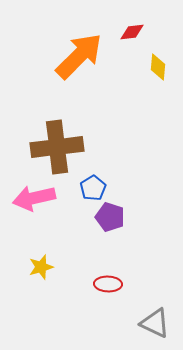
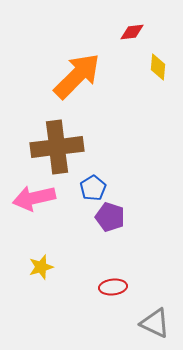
orange arrow: moved 2 px left, 20 px down
red ellipse: moved 5 px right, 3 px down; rotated 8 degrees counterclockwise
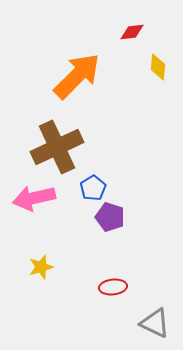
brown cross: rotated 18 degrees counterclockwise
